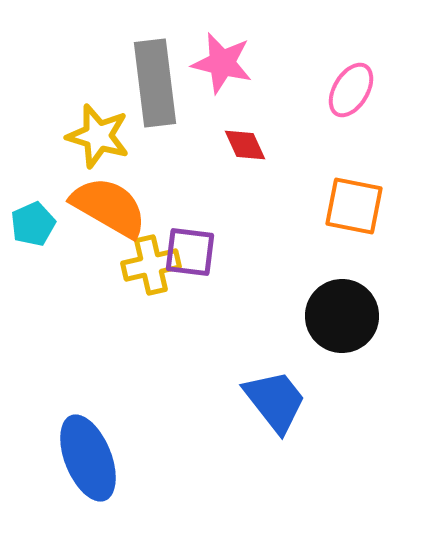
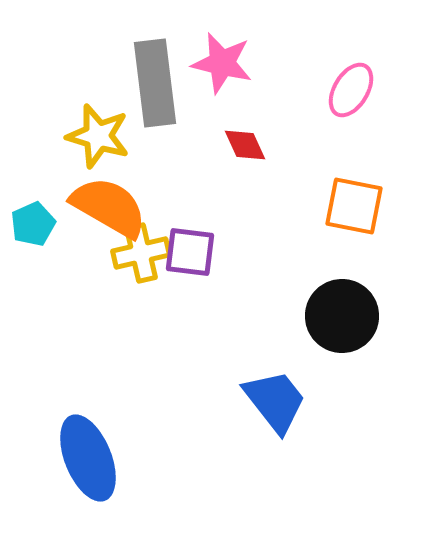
yellow cross: moved 10 px left, 12 px up
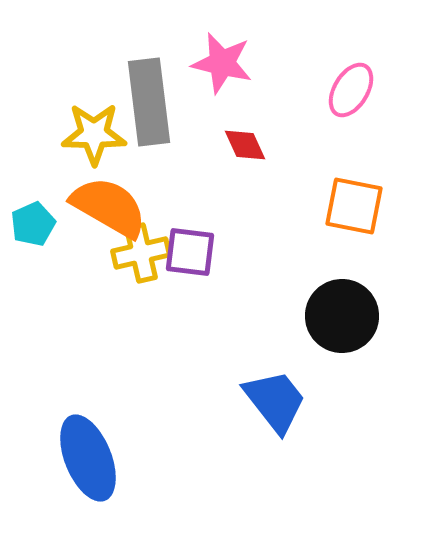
gray rectangle: moved 6 px left, 19 px down
yellow star: moved 4 px left, 2 px up; rotated 16 degrees counterclockwise
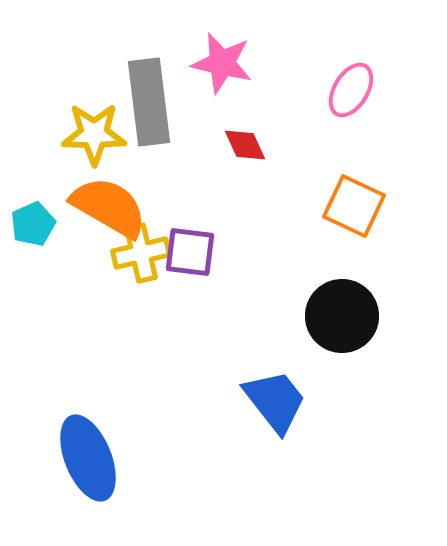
orange square: rotated 14 degrees clockwise
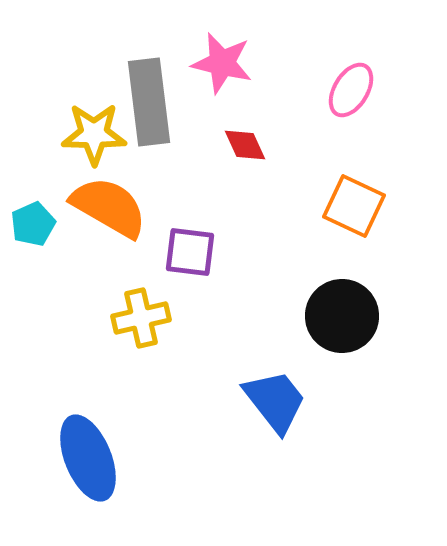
yellow cross: moved 65 px down
